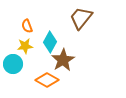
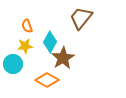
brown star: moved 2 px up
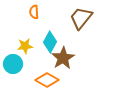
orange semicircle: moved 7 px right, 14 px up; rotated 16 degrees clockwise
